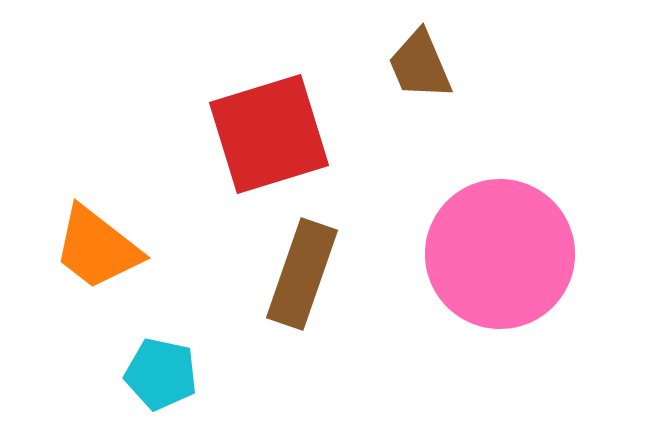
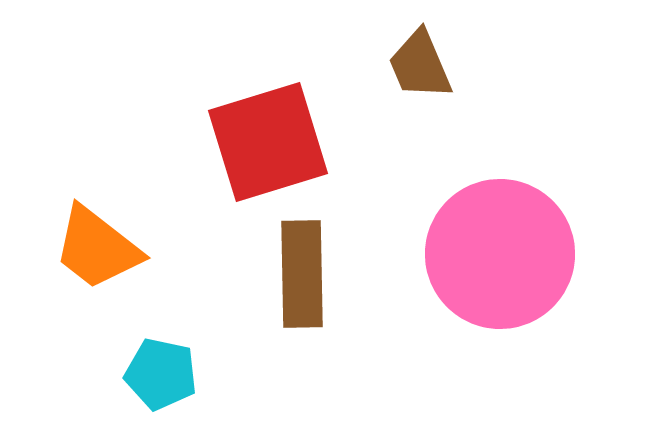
red square: moved 1 px left, 8 px down
brown rectangle: rotated 20 degrees counterclockwise
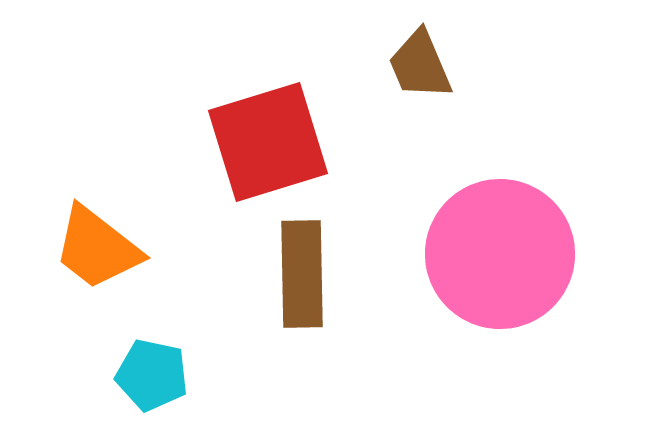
cyan pentagon: moved 9 px left, 1 px down
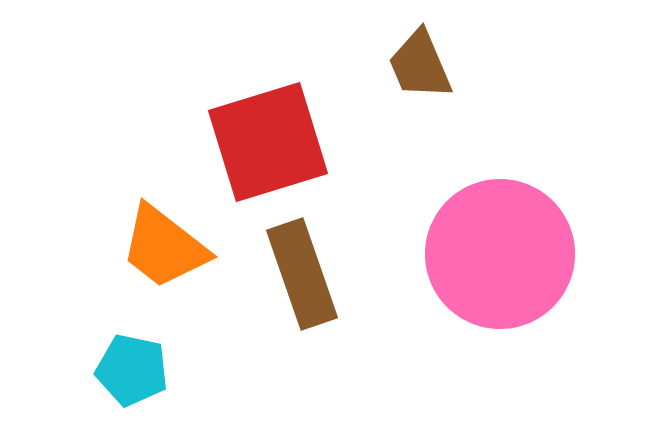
orange trapezoid: moved 67 px right, 1 px up
brown rectangle: rotated 18 degrees counterclockwise
cyan pentagon: moved 20 px left, 5 px up
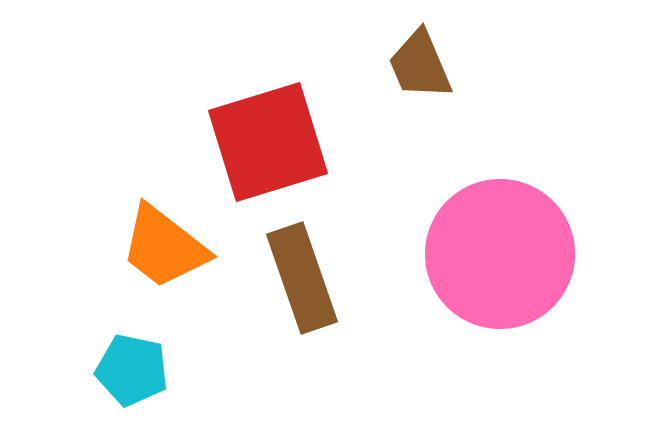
brown rectangle: moved 4 px down
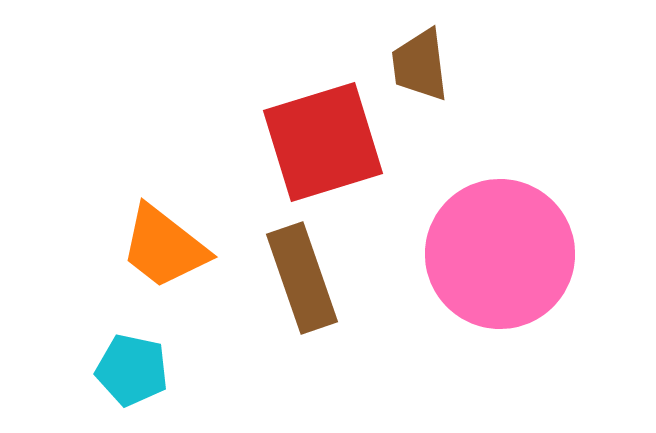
brown trapezoid: rotated 16 degrees clockwise
red square: moved 55 px right
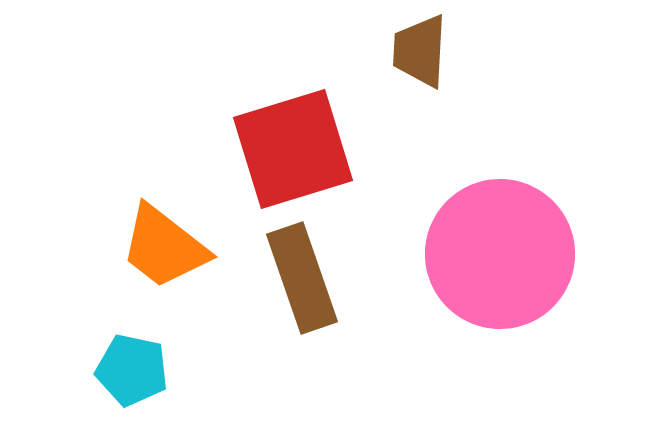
brown trapezoid: moved 14 px up; rotated 10 degrees clockwise
red square: moved 30 px left, 7 px down
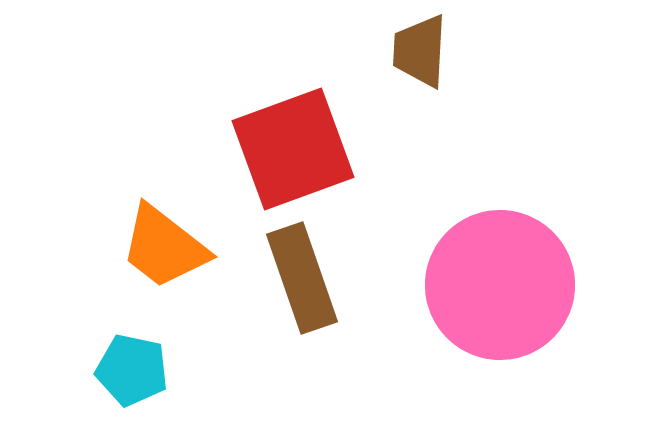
red square: rotated 3 degrees counterclockwise
pink circle: moved 31 px down
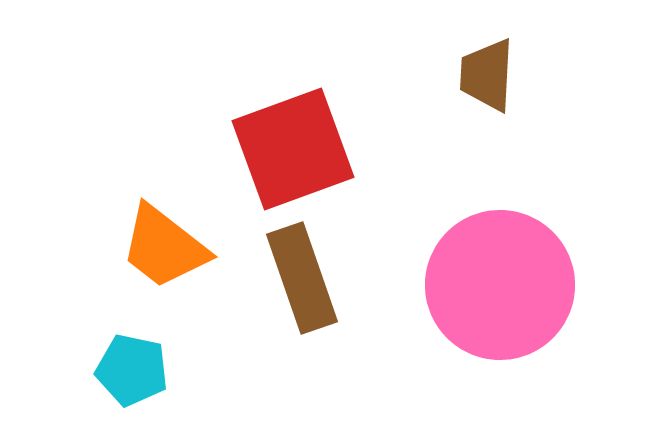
brown trapezoid: moved 67 px right, 24 px down
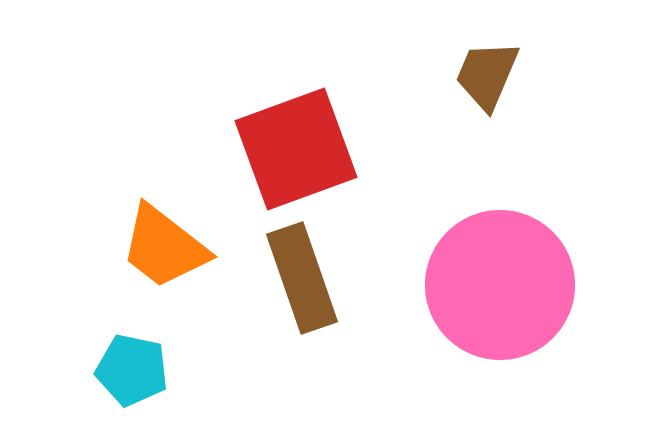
brown trapezoid: rotated 20 degrees clockwise
red square: moved 3 px right
